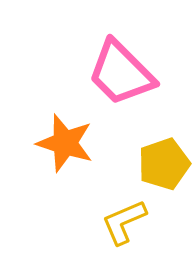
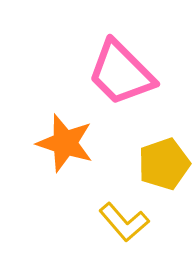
yellow L-shape: rotated 108 degrees counterclockwise
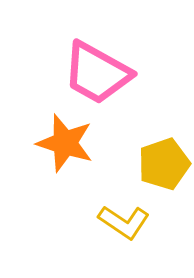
pink trapezoid: moved 24 px left; rotated 16 degrees counterclockwise
yellow L-shape: rotated 15 degrees counterclockwise
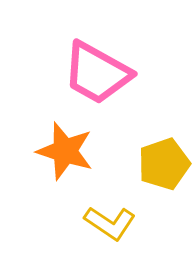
orange star: moved 8 px down
yellow L-shape: moved 14 px left, 1 px down
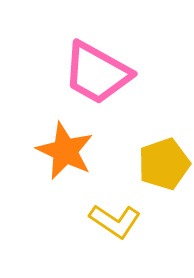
orange star: rotated 8 degrees clockwise
yellow L-shape: moved 5 px right, 2 px up
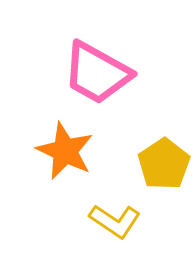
yellow pentagon: rotated 15 degrees counterclockwise
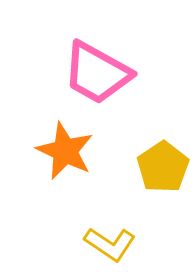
yellow pentagon: moved 1 px left, 3 px down
yellow L-shape: moved 5 px left, 23 px down
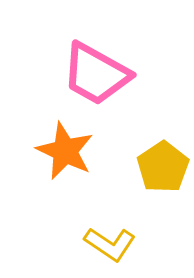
pink trapezoid: moved 1 px left, 1 px down
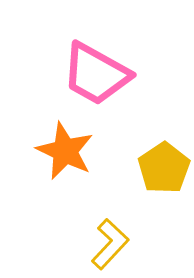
yellow pentagon: moved 1 px right, 1 px down
yellow L-shape: rotated 81 degrees counterclockwise
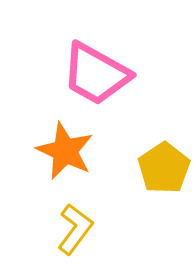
yellow L-shape: moved 35 px left, 15 px up; rotated 6 degrees counterclockwise
